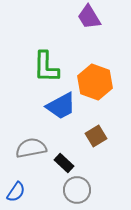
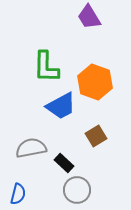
blue semicircle: moved 2 px right, 2 px down; rotated 20 degrees counterclockwise
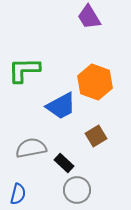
green L-shape: moved 22 px left, 3 px down; rotated 88 degrees clockwise
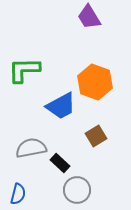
black rectangle: moved 4 px left
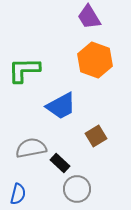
orange hexagon: moved 22 px up
gray circle: moved 1 px up
